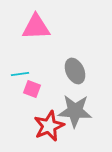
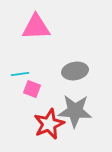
gray ellipse: rotated 75 degrees counterclockwise
red star: moved 2 px up
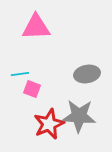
gray ellipse: moved 12 px right, 3 px down
gray star: moved 4 px right, 5 px down
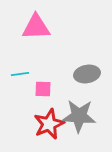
pink square: moved 11 px right; rotated 18 degrees counterclockwise
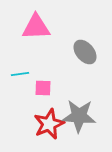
gray ellipse: moved 2 px left, 22 px up; rotated 60 degrees clockwise
pink square: moved 1 px up
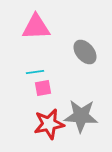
cyan line: moved 15 px right, 2 px up
pink square: rotated 12 degrees counterclockwise
gray star: moved 2 px right
red star: rotated 12 degrees clockwise
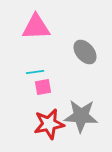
pink square: moved 1 px up
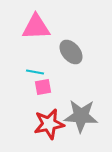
gray ellipse: moved 14 px left
cyan line: rotated 18 degrees clockwise
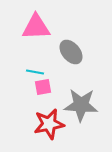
gray star: moved 11 px up
